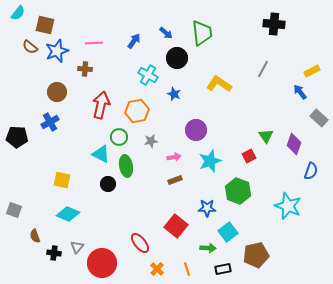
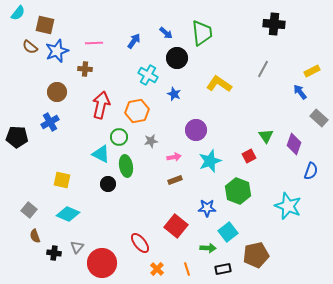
gray square at (14, 210): moved 15 px right; rotated 21 degrees clockwise
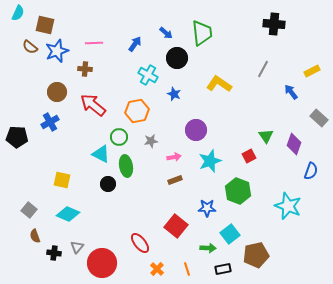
cyan semicircle at (18, 13): rotated 14 degrees counterclockwise
blue arrow at (134, 41): moved 1 px right, 3 px down
blue arrow at (300, 92): moved 9 px left
red arrow at (101, 105): moved 8 px left; rotated 64 degrees counterclockwise
cyan square at (228, 232): moved 2 px right, 2 px down
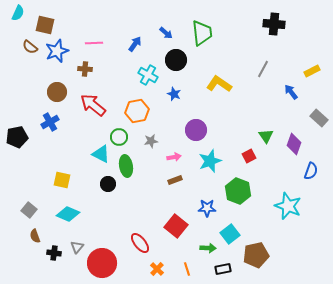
black circle at (177, 58): moved 1 px left, 2 px down
black pentagon at (17, 137): rotated 15 degrees counterclockwise
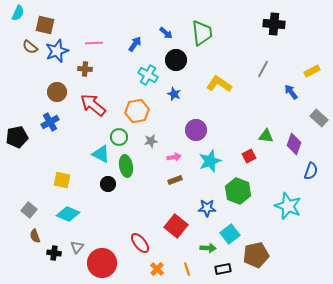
green triangle at (266, 136): rotated 49 degrees counterclockwise
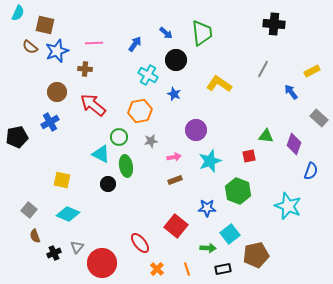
orange hexagon at (137, 111): moved 3 px right
red square at (249, 156): rotated 16 degrees clockwise
black cross at (54, 253): rotated 32 degrees counterclockwise
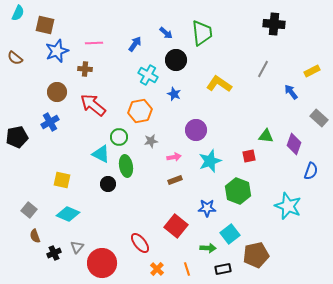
brown semicircle at (30, 47): moved 15 px left, 11 px down
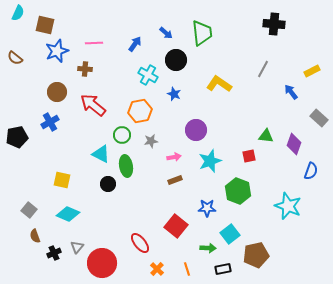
green circle at (119, 137): moved 3 px right, 2 px up
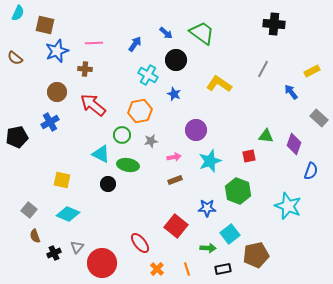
green trapezoid at (202, 33): rotated 48 degrees counterclockwise
green ellipse at (126, 166): moved 2 px right, 1 px up; rotated 70 degrees counterclockwise
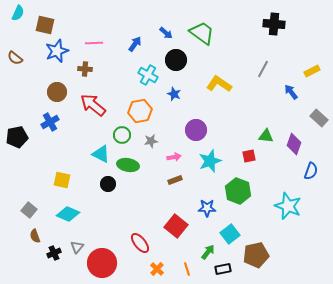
green arrow at (208, 248): moved 4 px down; rotated 56 degrees counterclockwise
